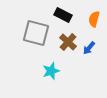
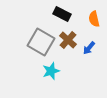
black rectangle: moved 1 px left, 1 px up
orange semicircle: rotated 28 degrees counterclockwise
gray square: moved 5 px right, 9 px down; rotated 16 degrees clockwise
brown cross: moved 2 px up
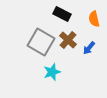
cyan star: moved 1 px right, 1 px down
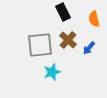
black rectangle: moved 1 px right, 2 px up; rotated 36 degrees clockwise
gray square: moved 1 px left, 3 px down; rotated 36 degrees counterclockwise
